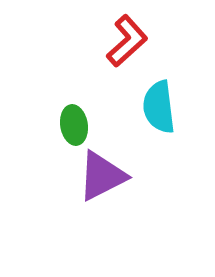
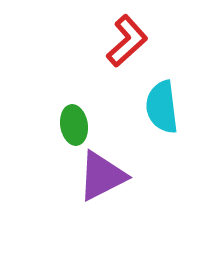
cyan semicircle: moved 3 px right
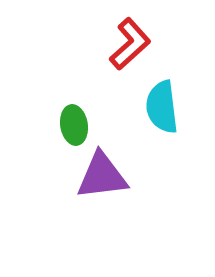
red L-shape: moved 3 px right, 3 px down
purple triangle: rotated 20 degrees clockwise
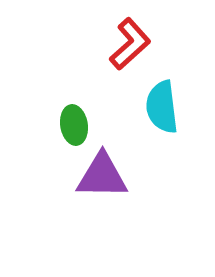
purple triangle: rotated 8 degrees clockwise
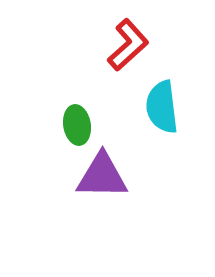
red L-shape: moved 2 px left, 1 px down
green ellipse: moved 3 px right
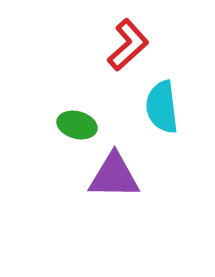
green ellipse: rotated 66 degrees counterclockwise
purple triangle: moved 12 px right
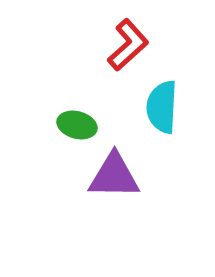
cyan semicircle: rotated 10 degrees clockwise
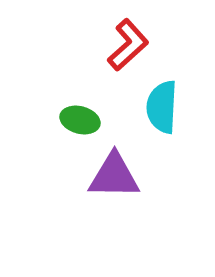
green ellipse: moved 3 px right, 5 px up
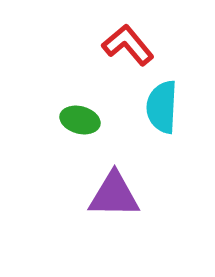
red L-shape: rotated 88 degrees counterclockwise
purple triangle: moved 19 px down
